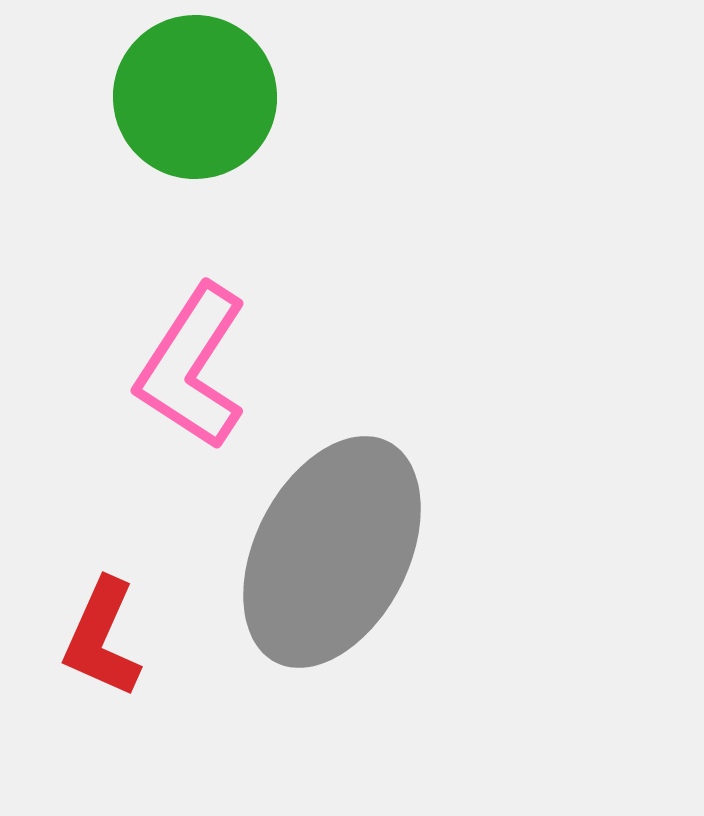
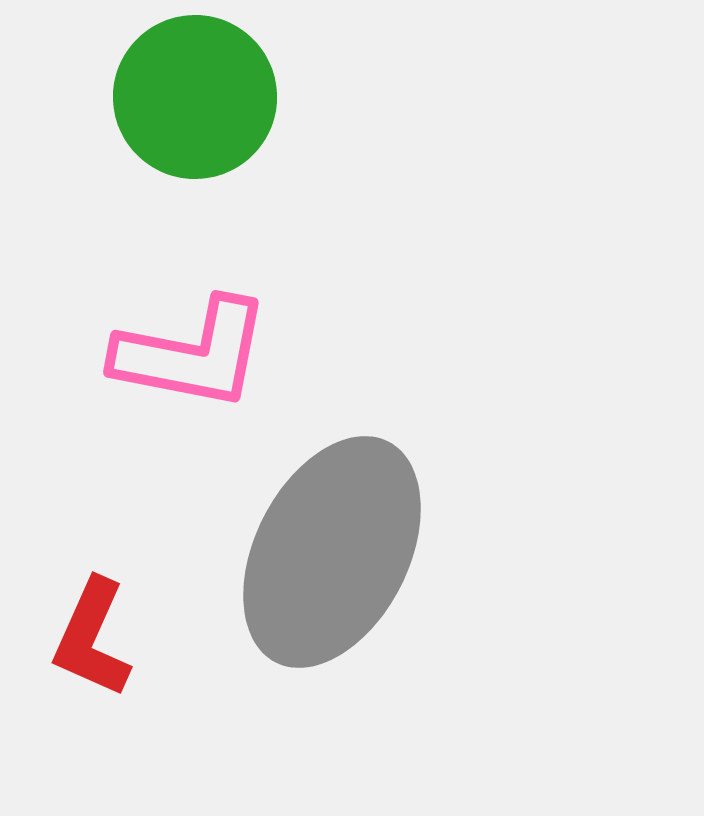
pink L-shape: moved 13 px up; rotated 112 degrees counterclockwise
red L-shape: moved 10 px left
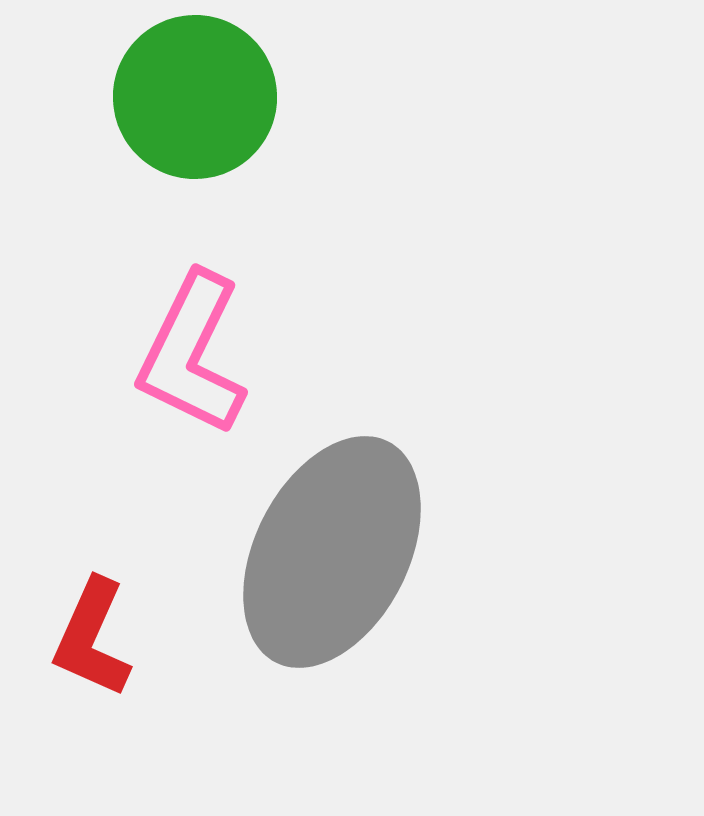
pink L-shape: rotated 105 degrees clockwise
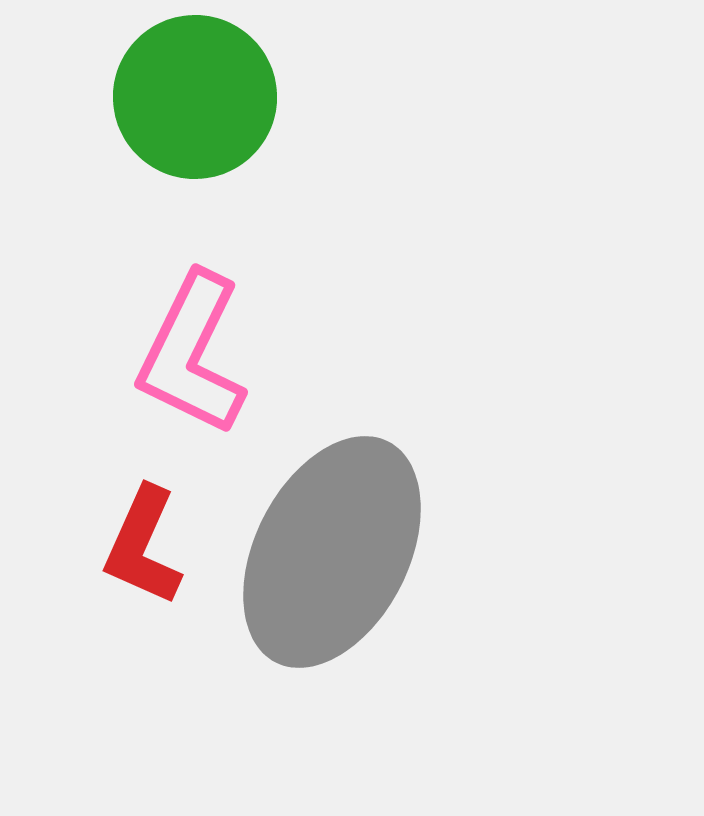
red L-shape: moved 51 px right, 92 px up
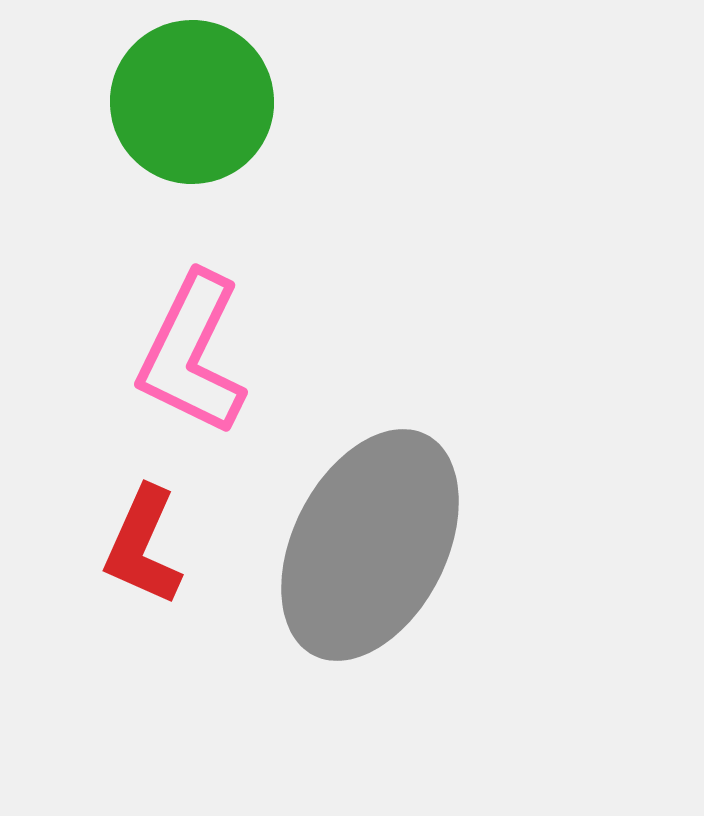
green circle: moved 3 px left, 5 px down
gray ellipse: moved 38 px right, 7 px up
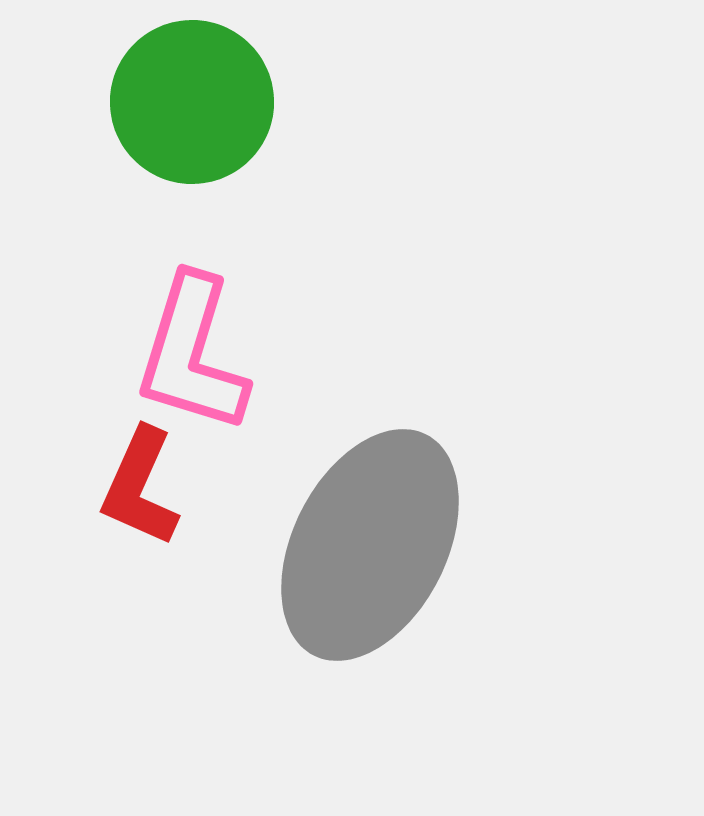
pink L-shape: rotated 9 degrees counterclockwise
red L-shape: moved 3 px left, 59 px up
